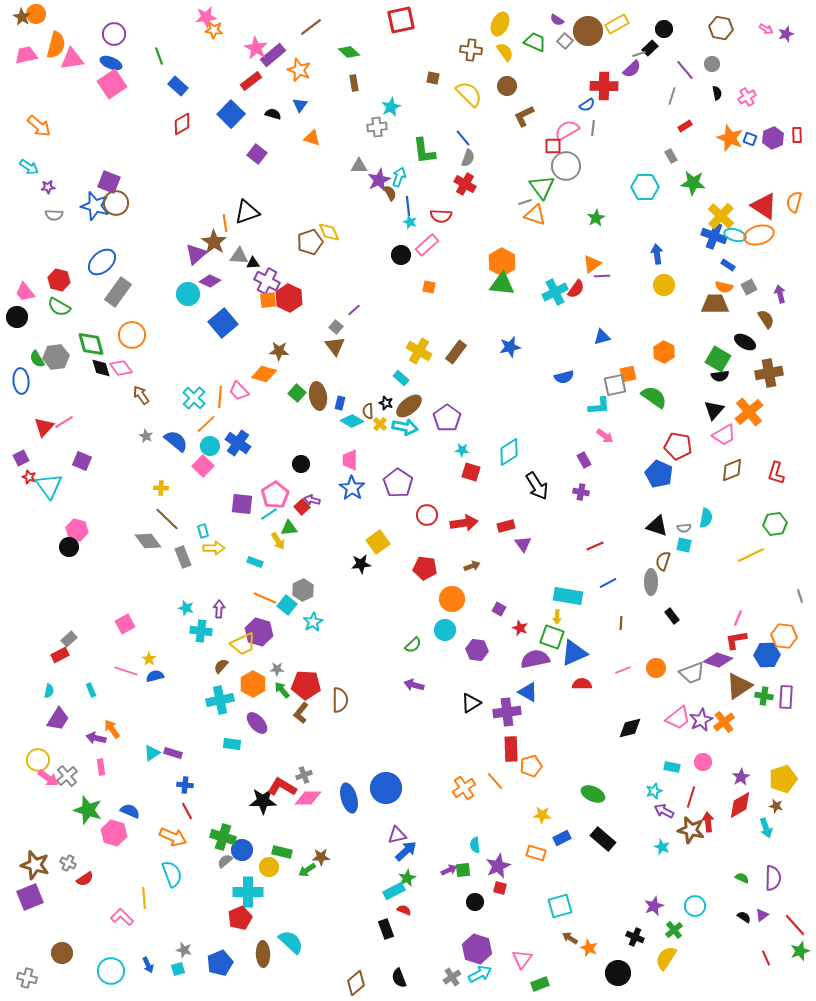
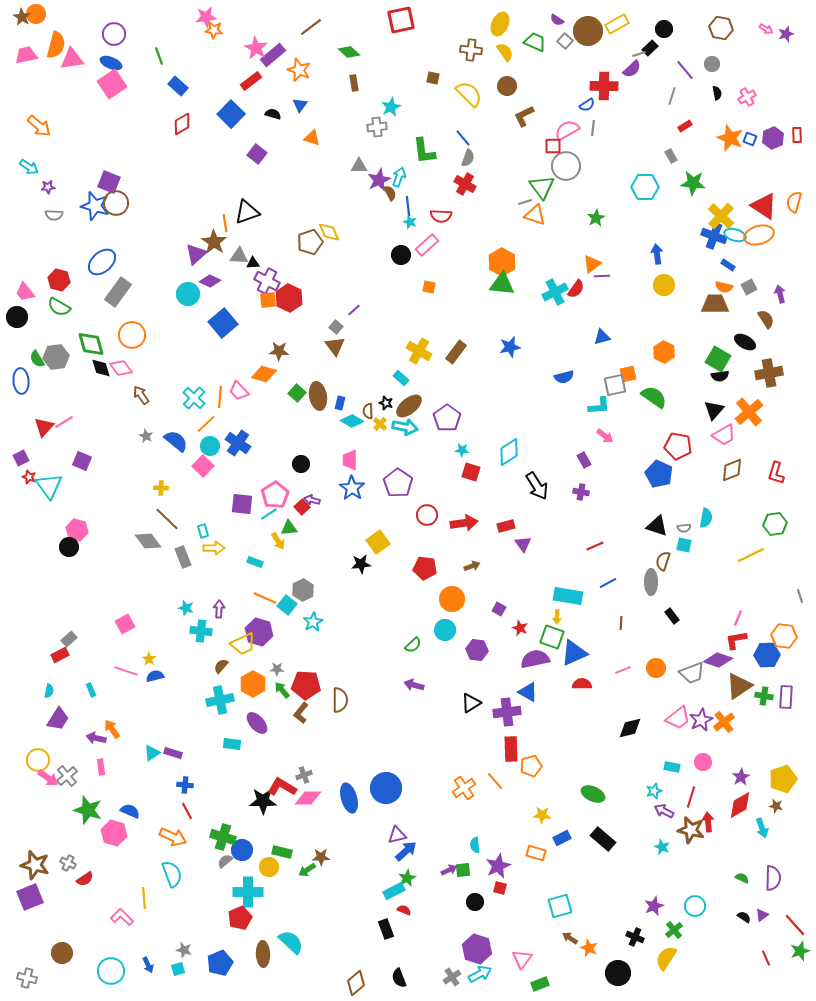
cyan arrow at (766, 828): moved 4 px left
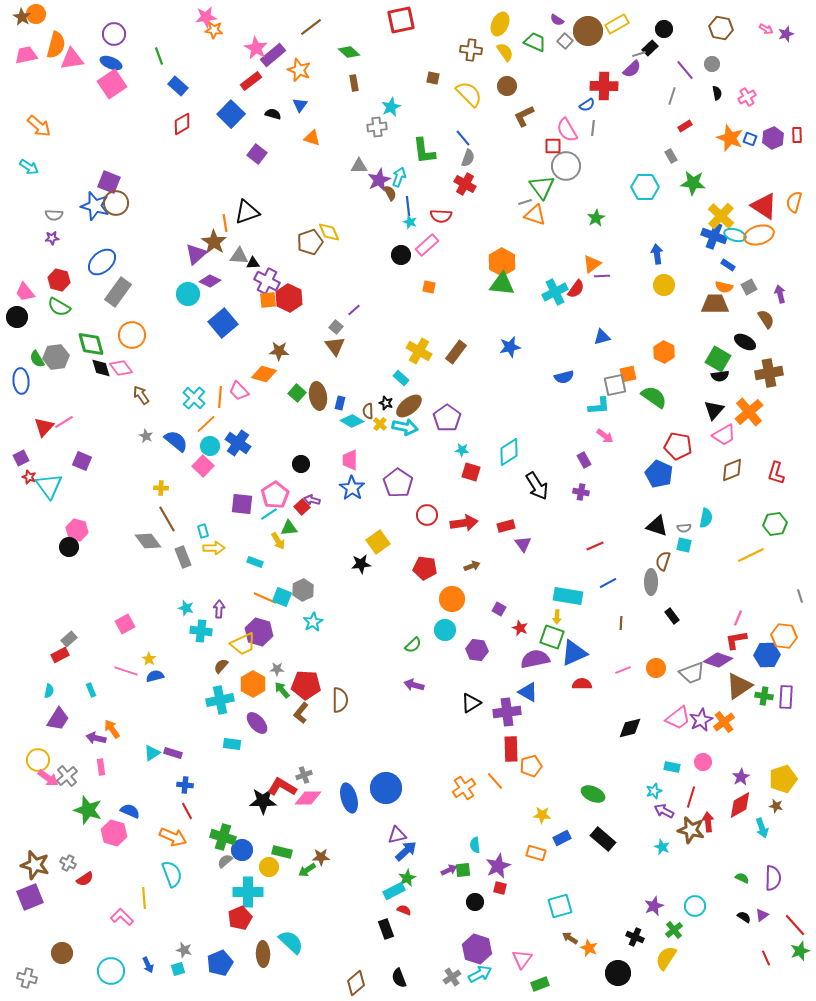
pink semicircle at (567, 130): rotated 90 degrees counterclockwise
purple star at (48, 187): moved 4 px right, 51 px down
brown line at (167, 519): rotated 16 degrees clockwise
cyan square at (287, 605): moved 5 px left, 8 px up; rotated 18 degrees counterclockwise
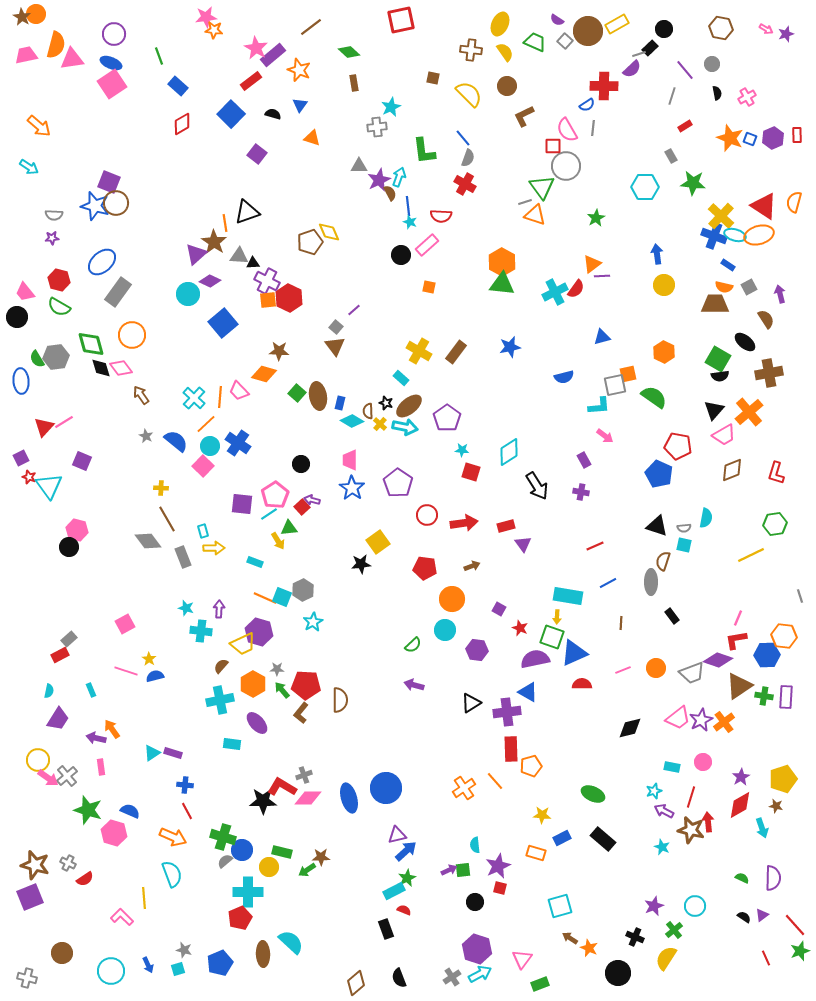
black ellipse at (745, 342): rotated 10 degrees clockwise
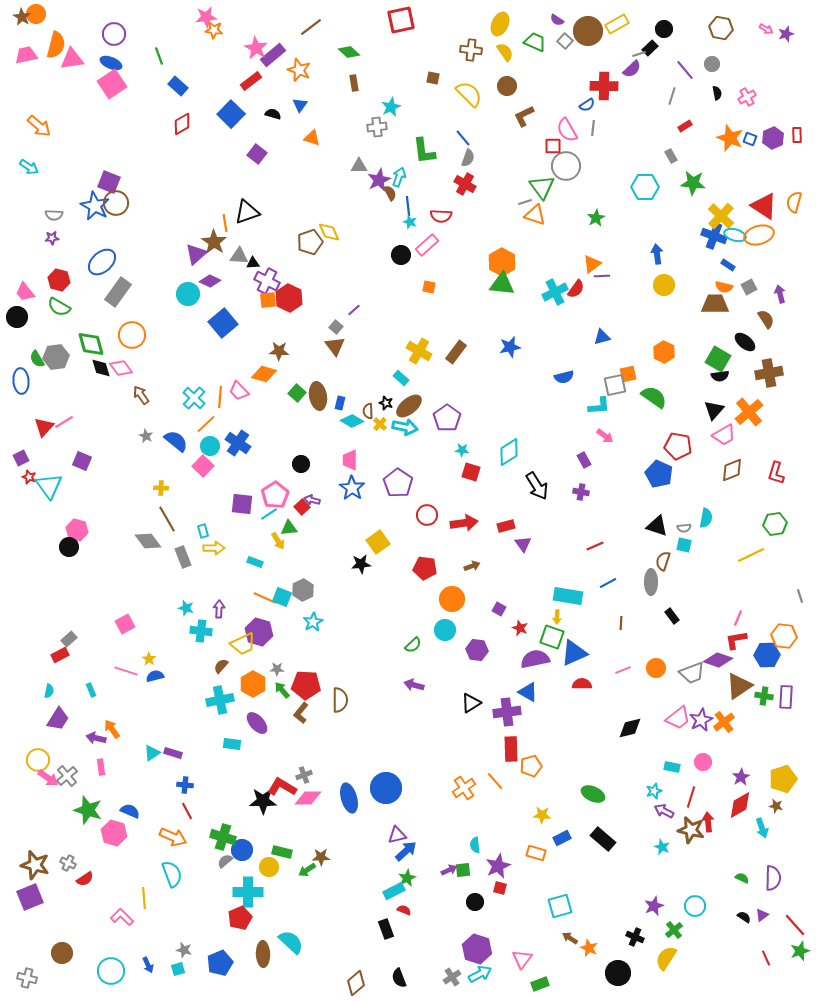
blue star at (95, 206): rotated 12 degrees clockwise
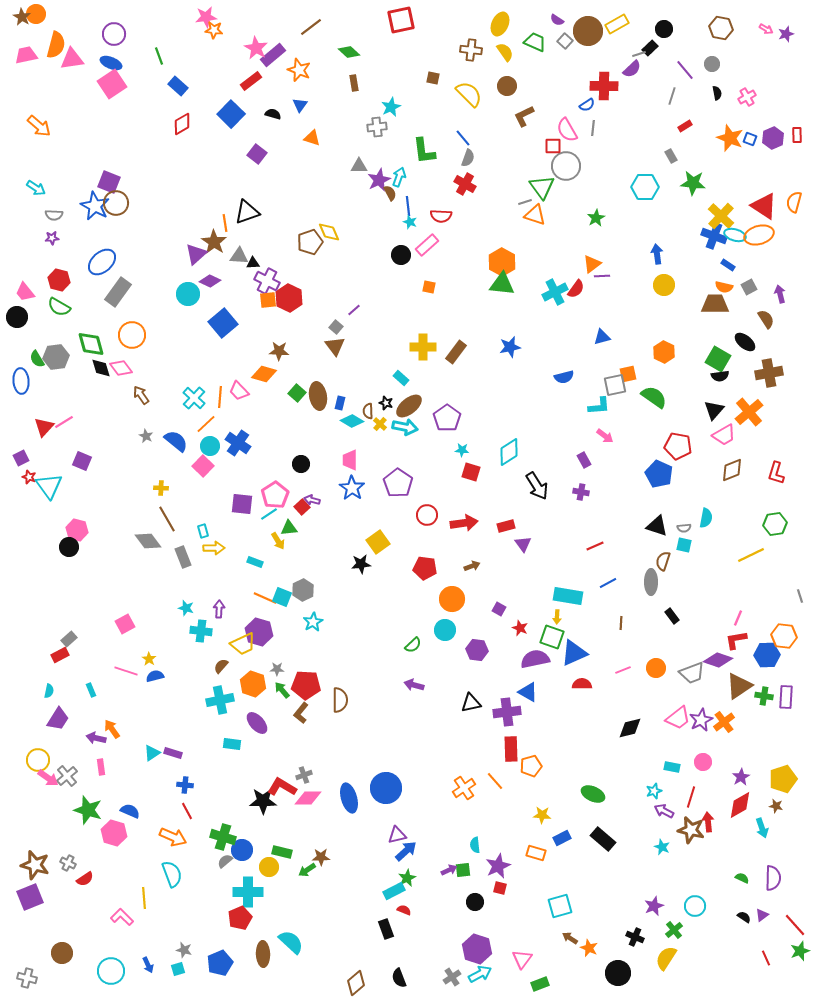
cyan arrow at (29, 167): moved 7 px right, 21 px down
yellow cross at (419, 351): moved 4 px right, 4 px up; rotated 30 degrees counterclockwise
orange hexagon at (253, 684): rotated 10 degrees counterclockwise
black triangle at (471, 703): rotated 20 degrees clockwise
